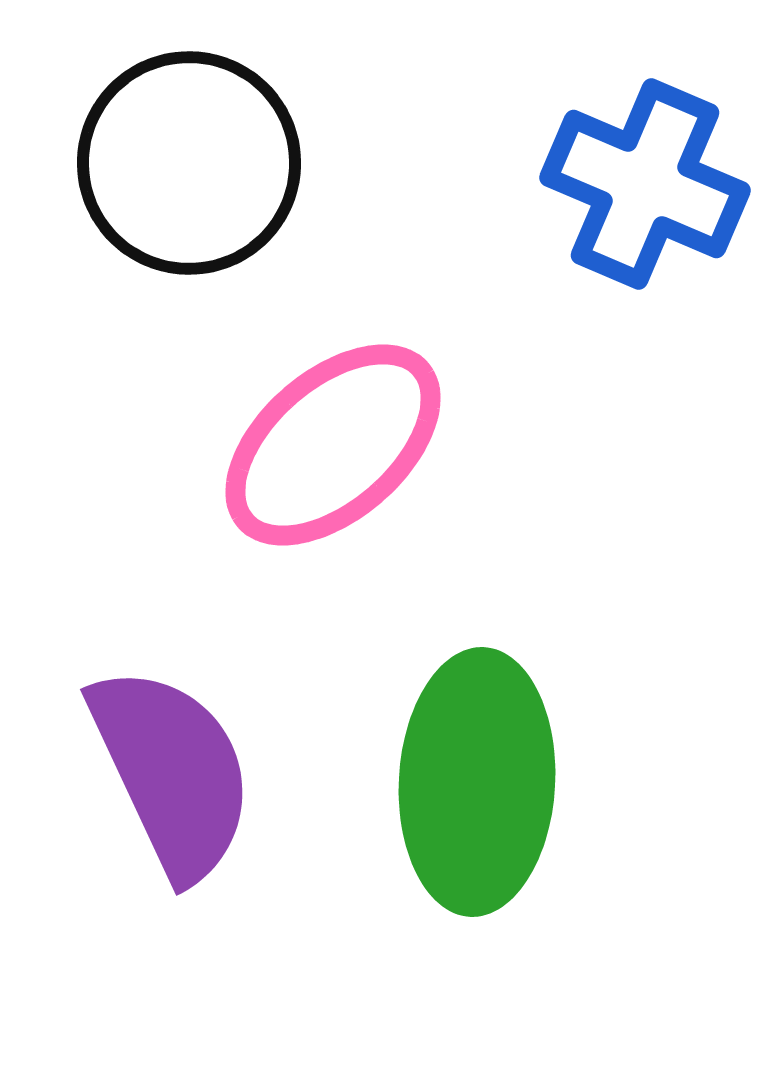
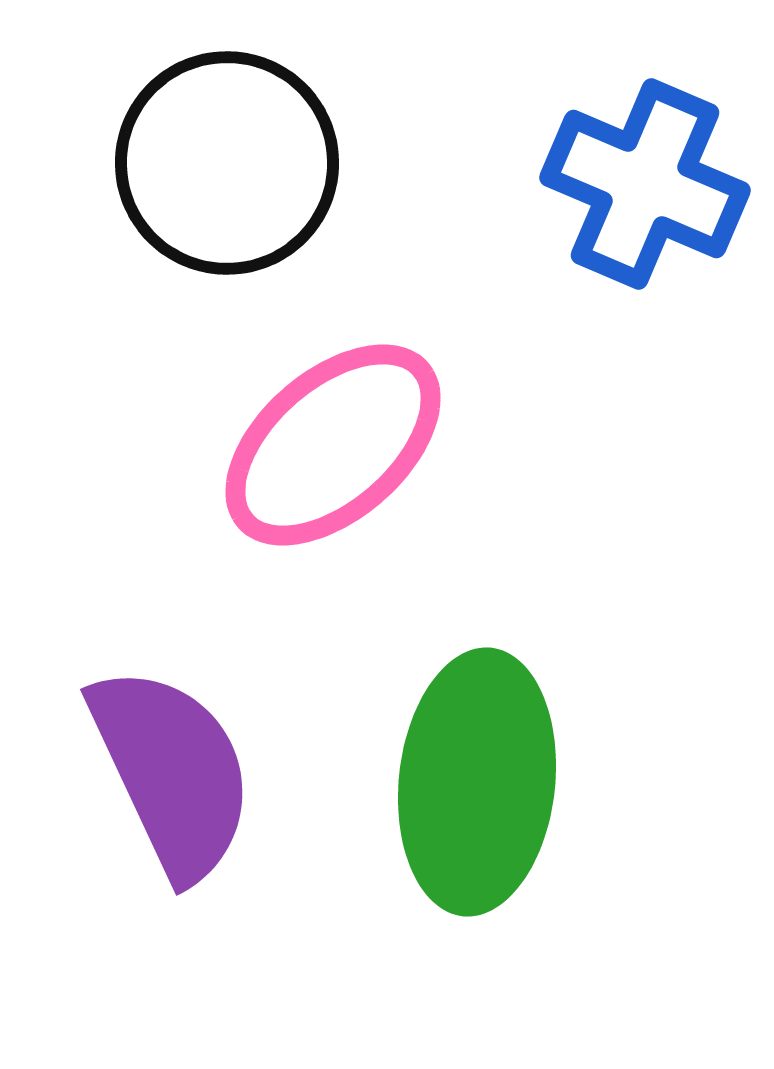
black circle: moved 38 px right
green ellipse: rotated 3 degrees clockwise
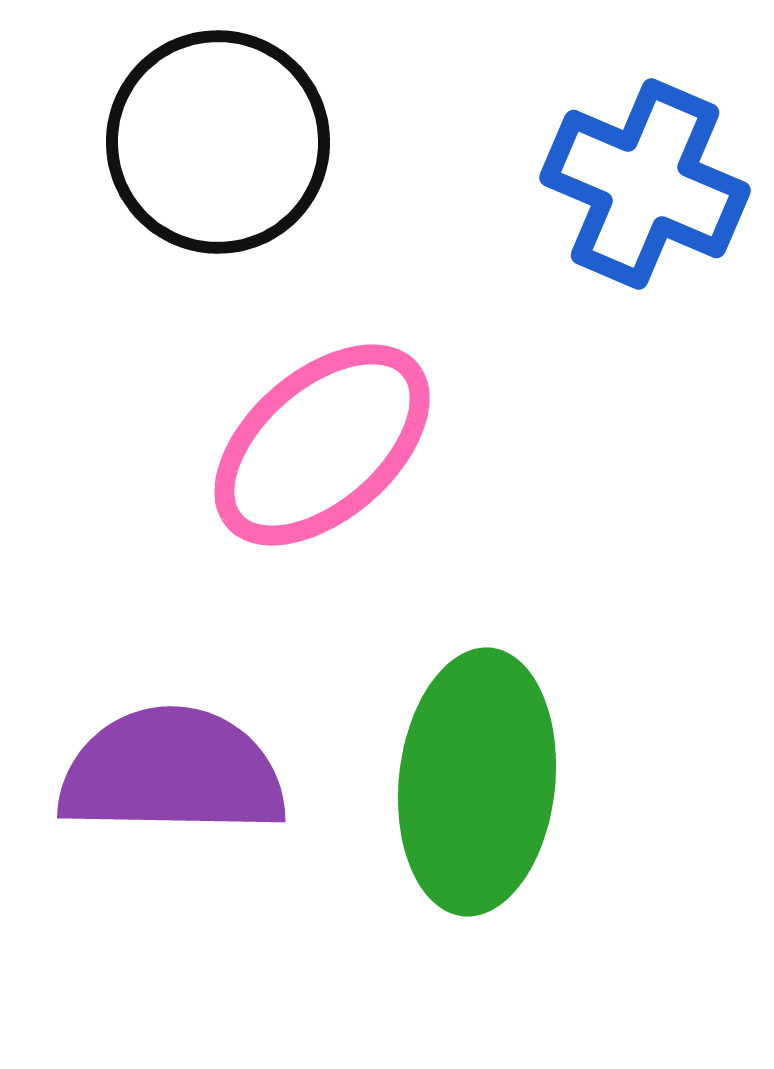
black circle: moved 9 px left, 21 px up
pink ellipse: moved 11 px left
purple semicircle: rotated 64 degrees counterclockwise
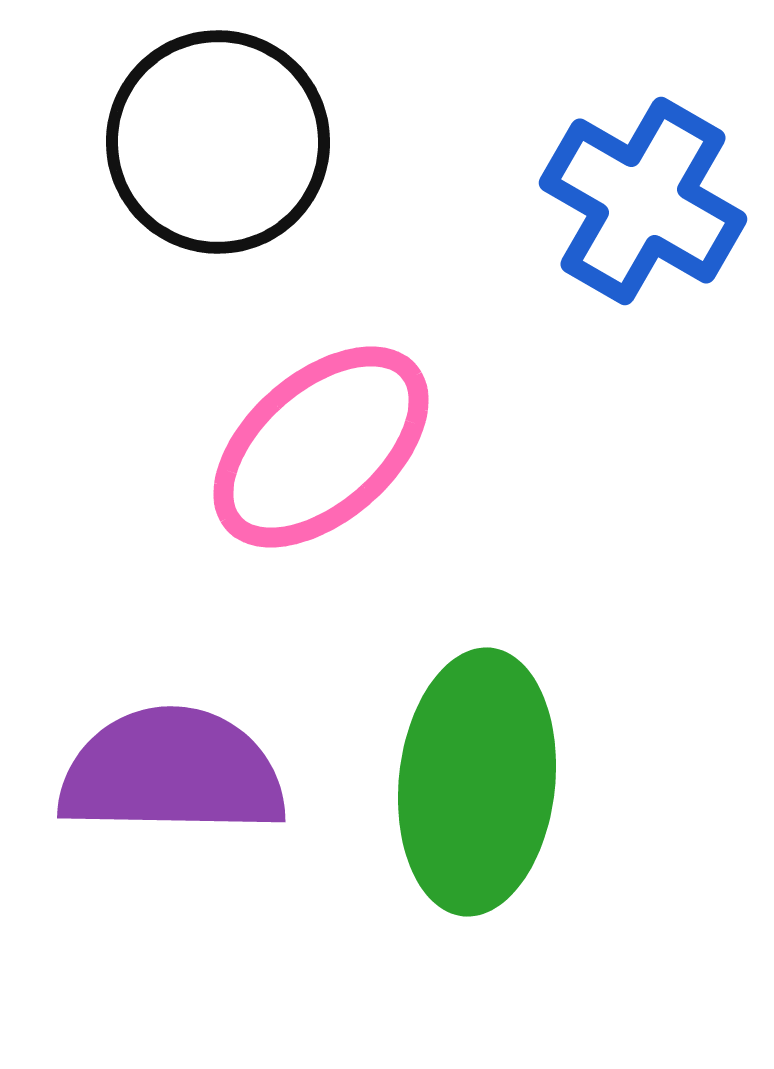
blue cross: moved 2 px left, 17 px down; rotated 7 degrees clockwise
pink ellipse: moved 1 px left, 2 px down
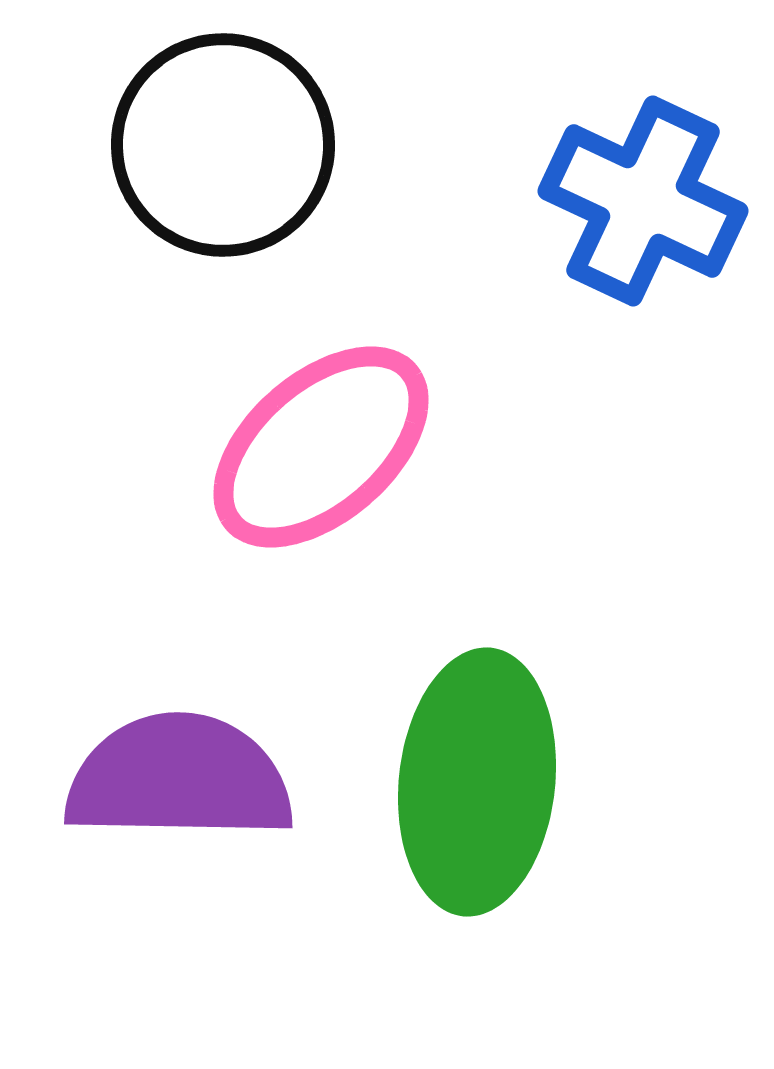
black circle: moved 5 px right, 3 px down
blue cross: rotated 5 degrees counterclockwise
purple semicircle: moved 7 px right, 6 px down
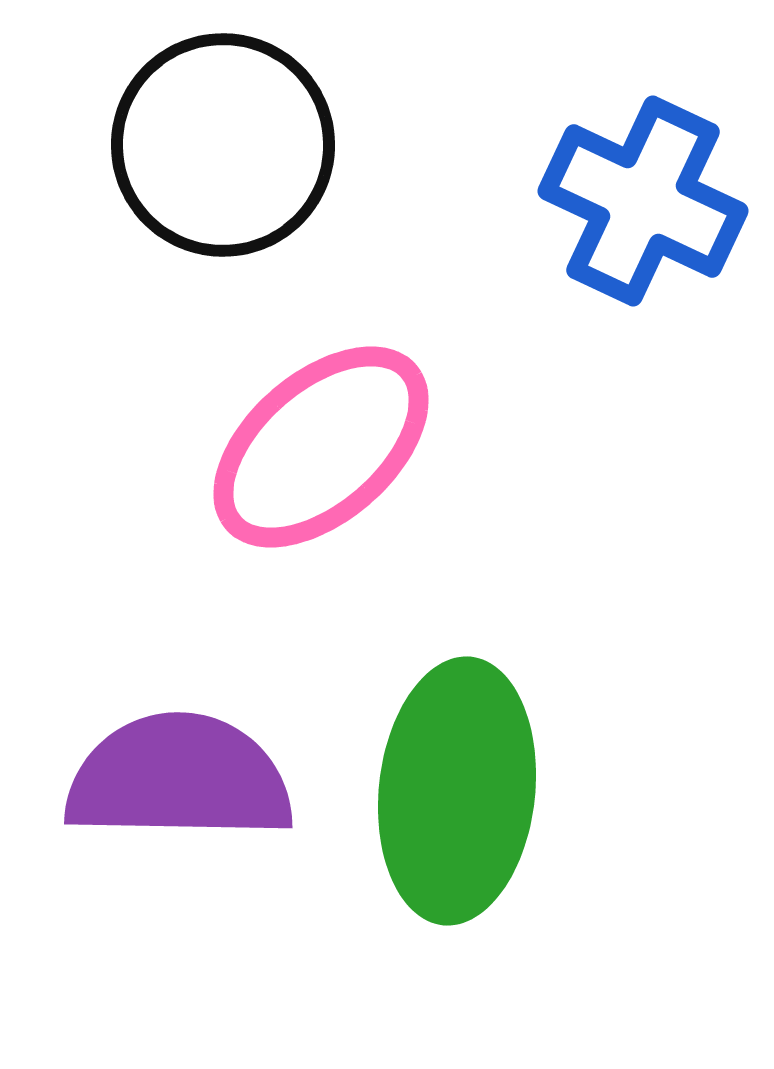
green ellipse: moved 20 px left, 9 px down
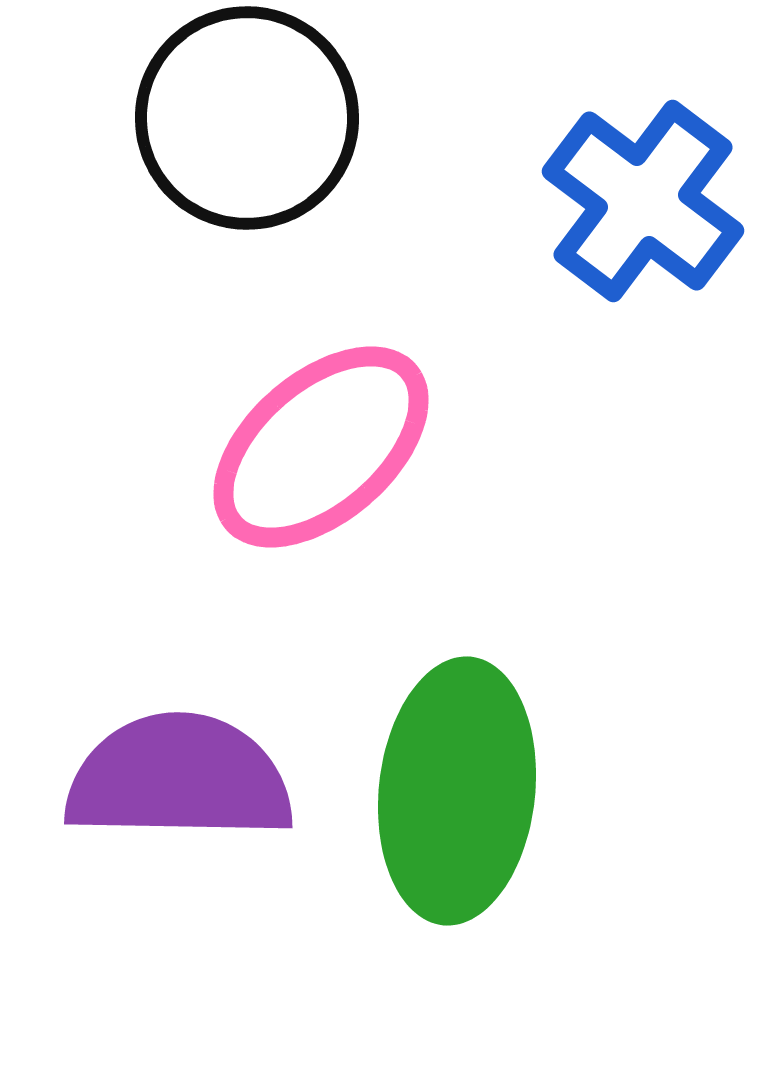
black circle: moved 24 px right, 27 px up
blue cross: rotated 12 degrees clockwise
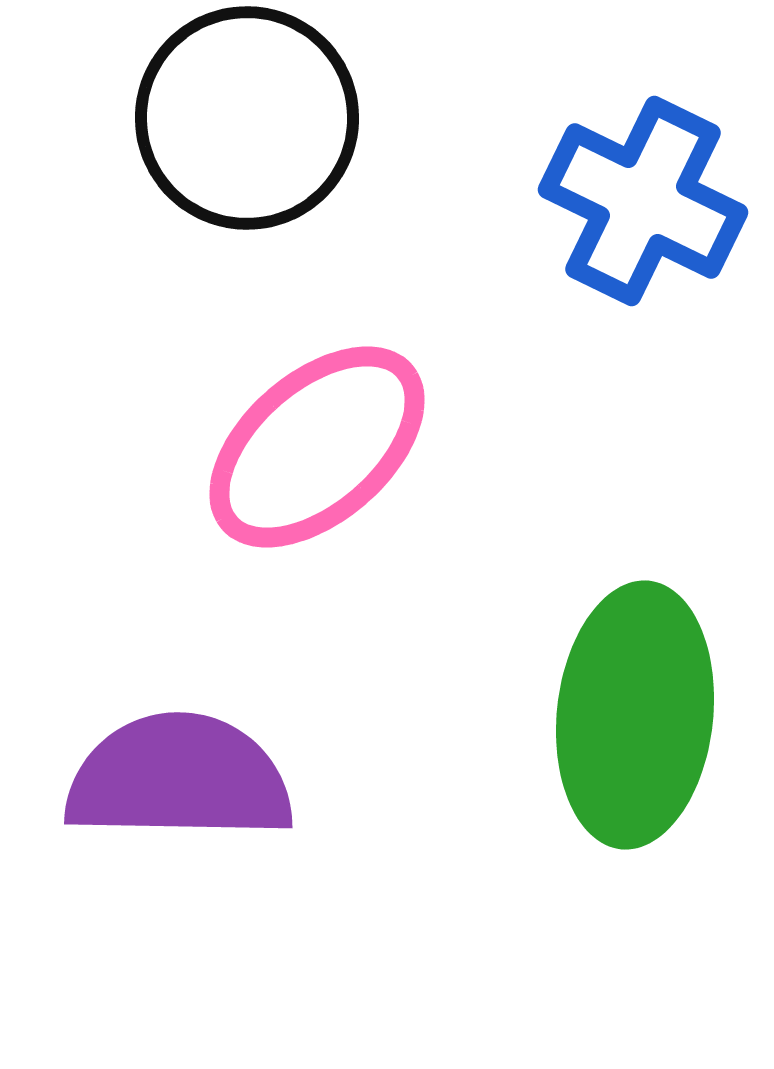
blue cross: rotated 11 degrees counterclockwise
pink ellipse: moved 4 px left
green ellipse: moved 178 px right, 76 px up
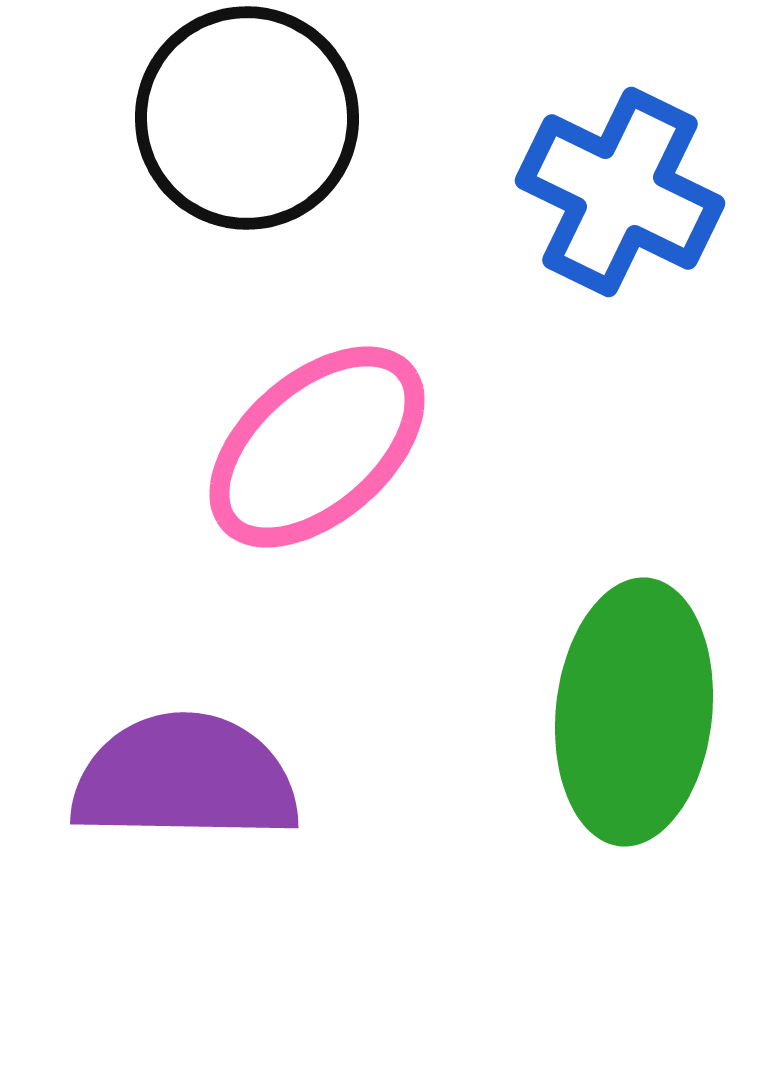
blue cross: moved 23 px left, 9 px up
green ellipse: moved 1 px left, 3 px up
purple semicircle: moved 6 px right
